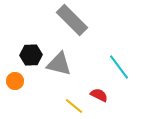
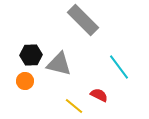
gray rectangle: moved 11 px right
orange circle: moved 10 px right
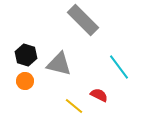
black hexagon: moved 5 px left; rotated 20 degrees clockwise
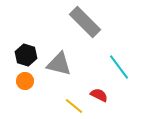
gray rectangle: moved 2 px right, 2 px down
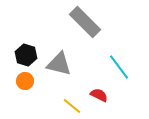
yellow line: moved 2 px left
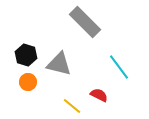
orange circle: moved 3 px right, 1 px down
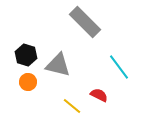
gray triangle: moved 1 px left, 1 px down
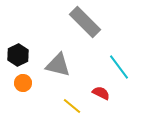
black hexagon: moved 8 px left; rotated 15 degrees clockwise
orange circle: moved 5 px left, 1 px down
red semicircle: moved 2 px right, 2 px up
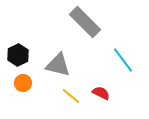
cyan line: moved 4 px right, 7 px up
yellow line: moved 1 px left, 10 px up
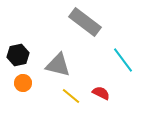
gray rectangle: rotated 8 degrees counterclockwise
black hexagon: rotated 15 degrees clockwise
